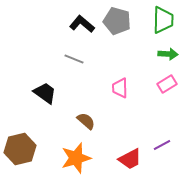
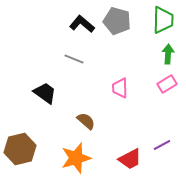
green arrow: rotated 90 degrees counterclockwise
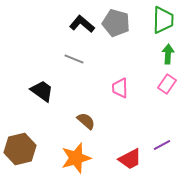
gray pentagon: moved 1 px left, 2 px down
pink rectangle: rotated 24 degrees counterclockwise
black trapezoid: moved 3 px left, 2 px up
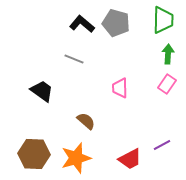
brown hexagon: moved 14 px right, 5 px down; rotated 16 degrees clockwise
